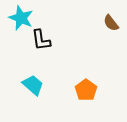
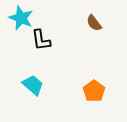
brown semicircle: moved 17 px left
orange pentagon: moved 8 px right, 1 px down
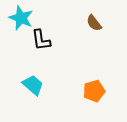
orange pentagon: rotated 20 degrees clockwise
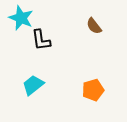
brown semicircle: moved 3 px down
cyan trapezoid: rotated 80 degrees counterclockwise
orange pentagon: moved 1 px left, 1 px up
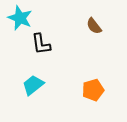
cyan star: moved 1 px left
black L-shape: moved 4 px down
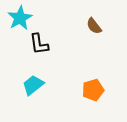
cyan star: rotated 20 degrees clockwise
black L-shape: moved 2 px left
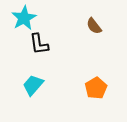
cyan star: moved 4 px right
cyan trapezoid: rotated 10 degrees counterclockwise
orange pentagon: moved 3 px right, 2 px up; rotated 15 degrees counterclockwise
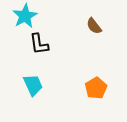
cyan star: moved 1 px right, 2 px up
cyan trapezoid: rotated 115 degrees clockwise
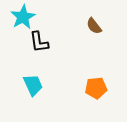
cyan star: moved 2 px left, 1 px down
black L-shape: moved 2 px up
orange pentagon: rotated 25 degrees clockwise
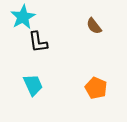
black L-shape: moved 1 px left
orange pentagon: rotated 30 degrees clockwise
